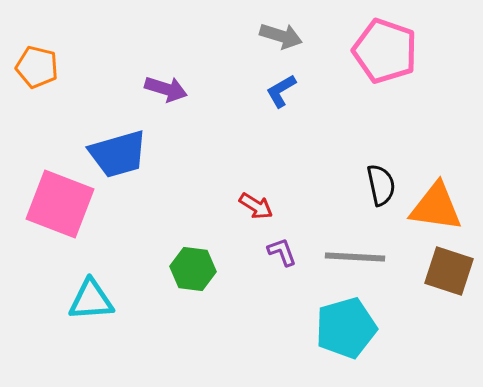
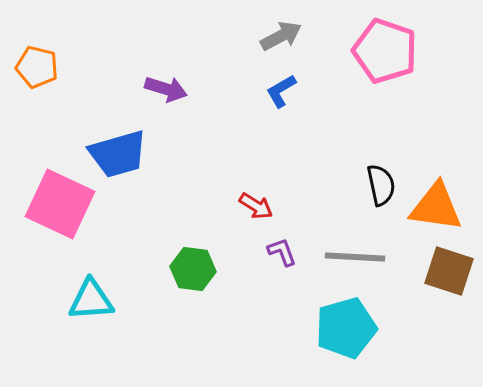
gray arrow: rotated 45 degrees counterclockwise
pink square: rotated 4 degrees clockwise
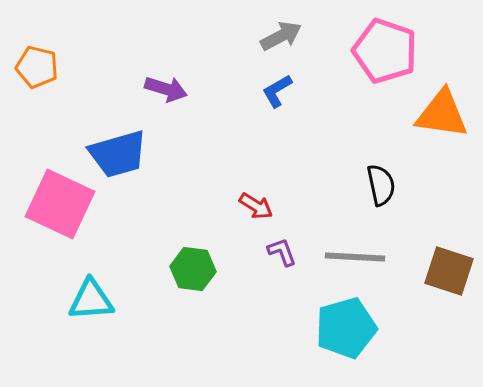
blue L-shape: moved 4 px left
orange triangle: moved 6 px right, 93 px up
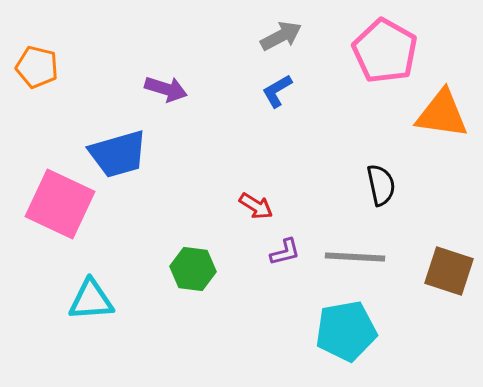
pink pentagon: rotated 10 degrees clockwise
purple L-shape: moved 3 px right; rotated 96 degrees clockwise
cyan pentagon: moved 3 px down; rotated 6 degrees clockwise
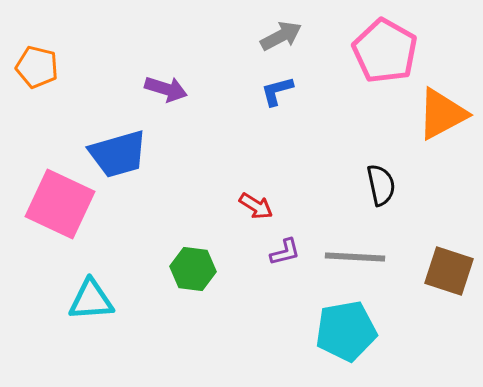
blue L-shape: rotated 15 degrees clockwise
orange triangle: rotated 36 degrees counterclockwise
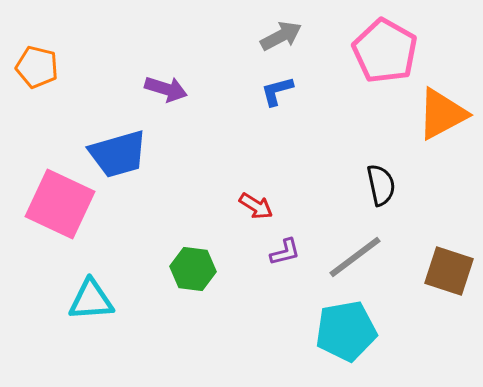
gray line: rotated 40 degrees counterclockwise
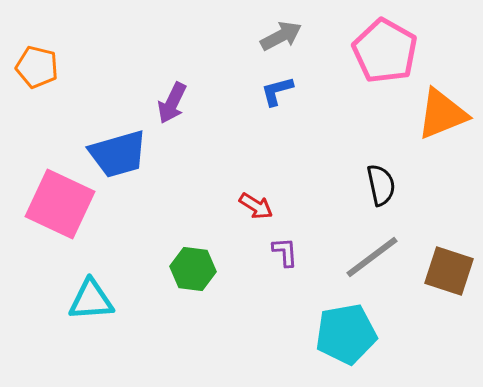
purple arrow: moved 6 px right, 14 px down; rotated 99 degrees clockwise
orange triangle: rotated 6 degrees clockwise
purple L-shape: rotated 80 degrees counterclockwise
gray line: moved 17 px right
cyan pentagon: moved 3 px down
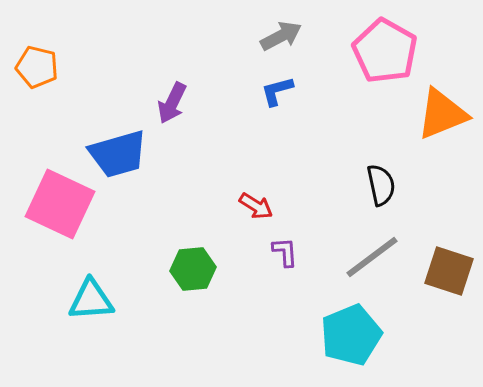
green hexagon: rotated 12 degrees counterclockwise
cyan pentagon: moved 5 px right, 1 px down; rotated 12 degrees counterclockwise
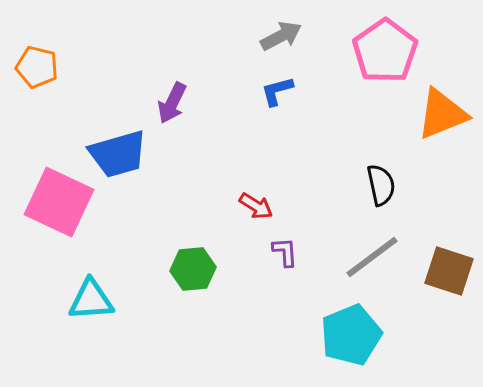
pink pentagon: rotated 8 degrees clockwise
pink square: moved 1 px left, 2 px up
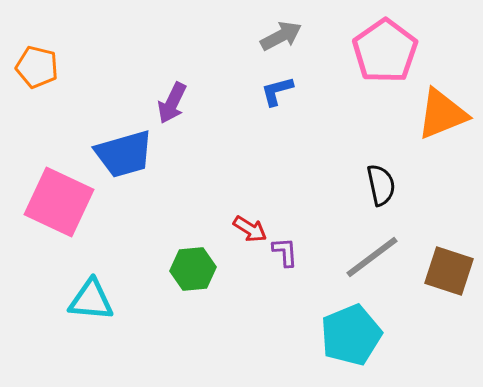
blue trapezoid: moved 6 px right
red arrow: moved 6 px left, 23 px down
cyan triangle: rotated 9 degrees clockwise
